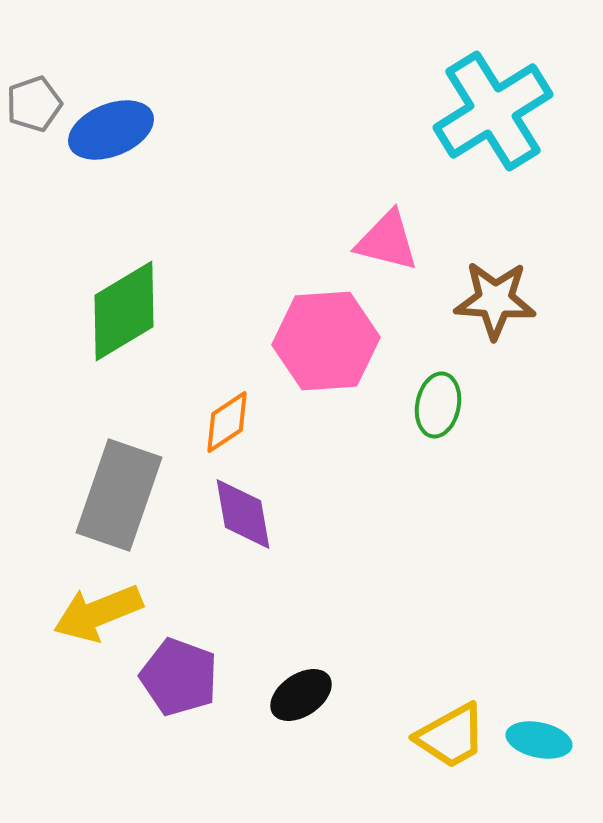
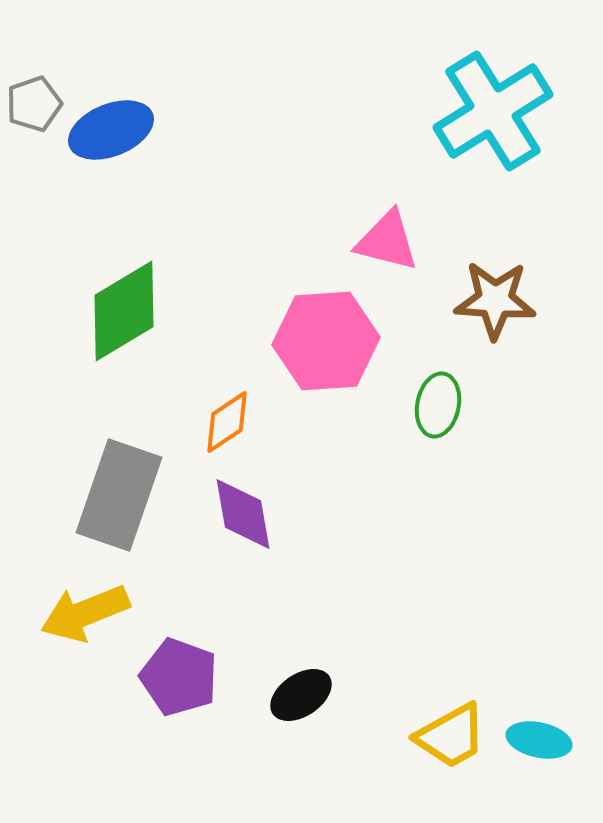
yellow arrow: moved 13 px left
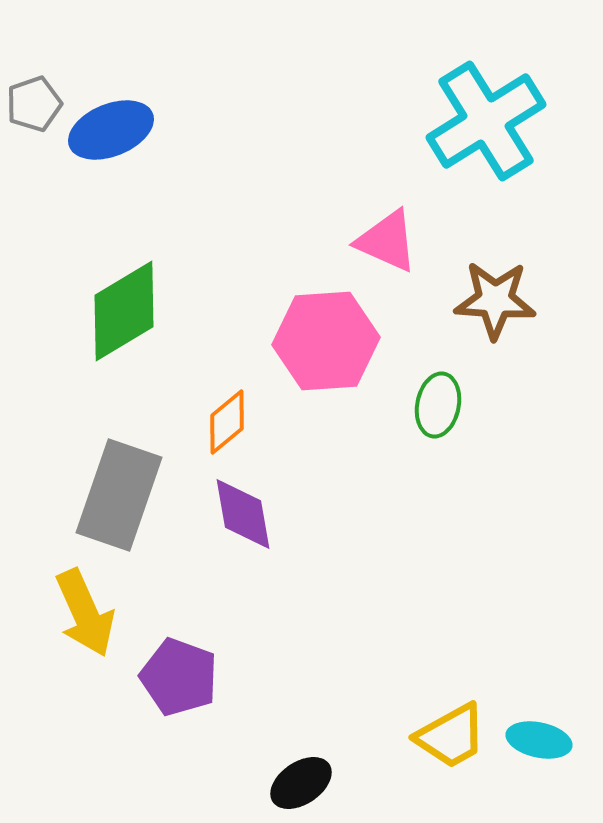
cyan cross: moved 7 px left, 10 px down
pink triangle: rotated 10 degrees clockwise
orange diamond: rotated 6 degrees counterclockwise
yellow arrow: rotated 92 degrees counterclockwise
black ellipse: moved 88 px down
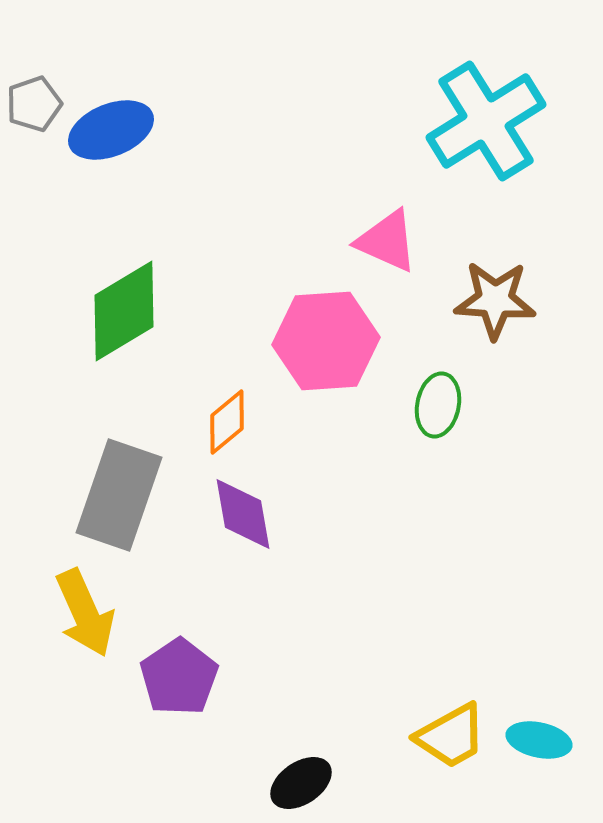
purple pentagon: rotated 18 degrees clockwise
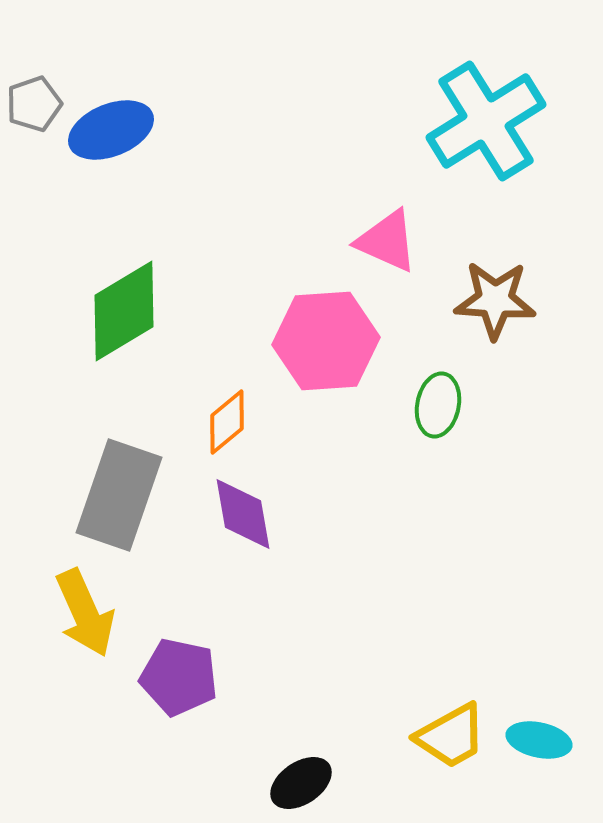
purple pentagon: rotated 26 degrees counterclockwise
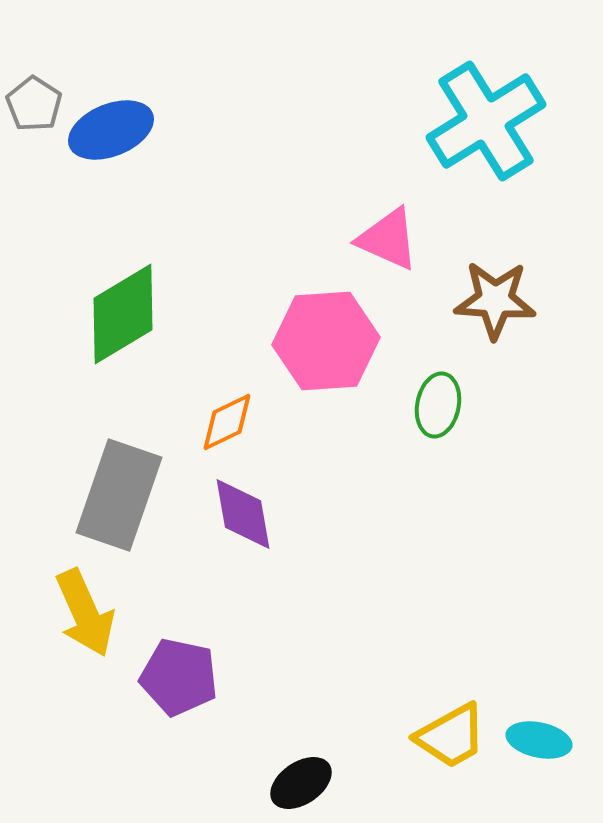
gray pentagon: rotated 20 degrees counterclockwise
pink triangle: moved 1 px right, 2 px up
green diamond: moved 1 px left, 3 px down
orange diamond: rotated 14 degrees clockwise
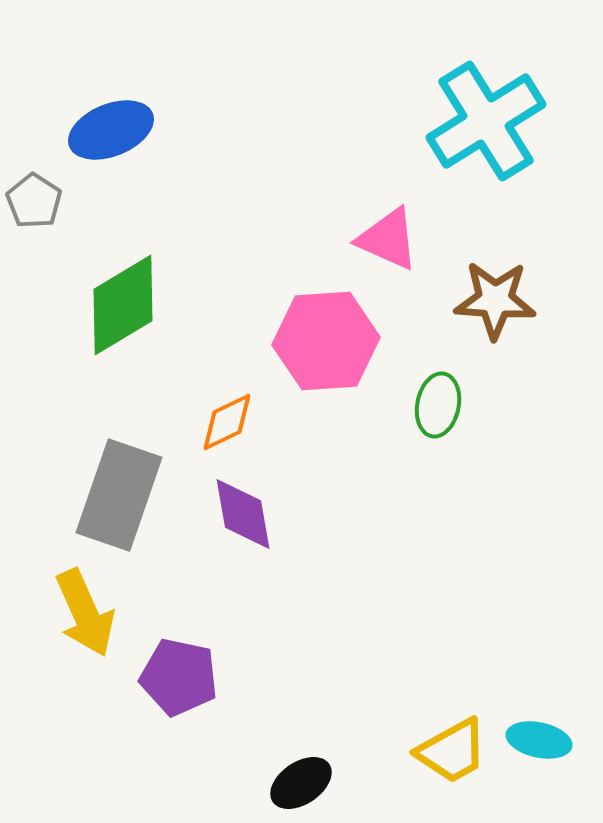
gray pentagon: moved 97 px down
green diamond: moved 9 px up
yellow trapezoid: moved 1 px right, 15 px down
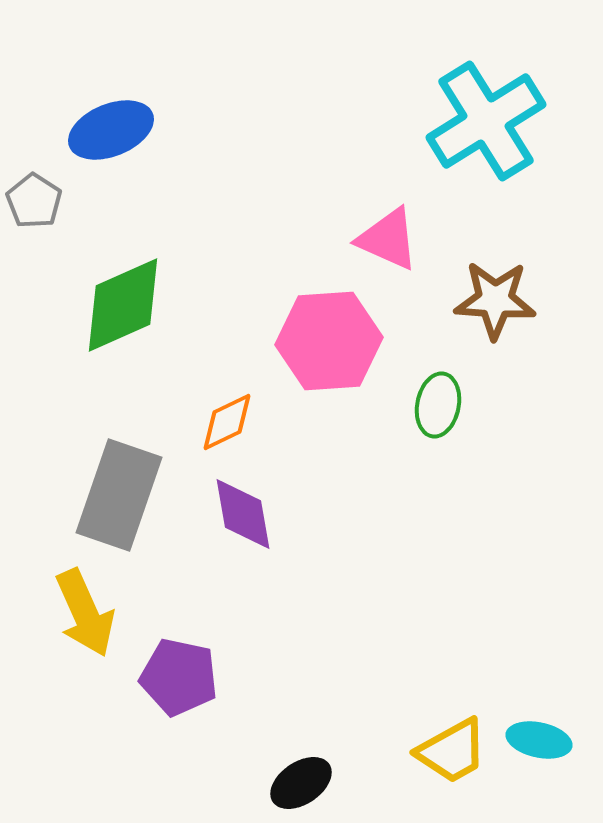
green diamond: rotated 7 degrees clockwise
pink hexagon: moved 3 px right
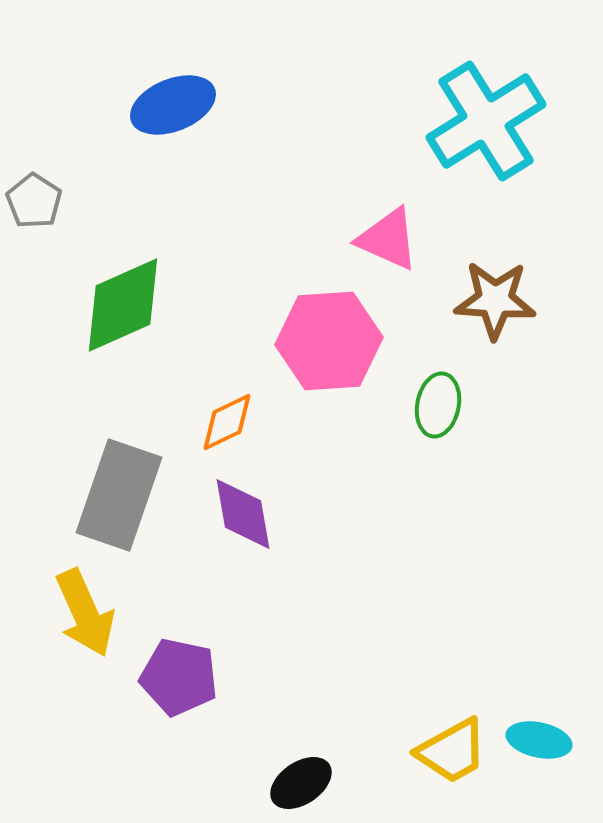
blue ellipse: moved 62 px right, 25 px up
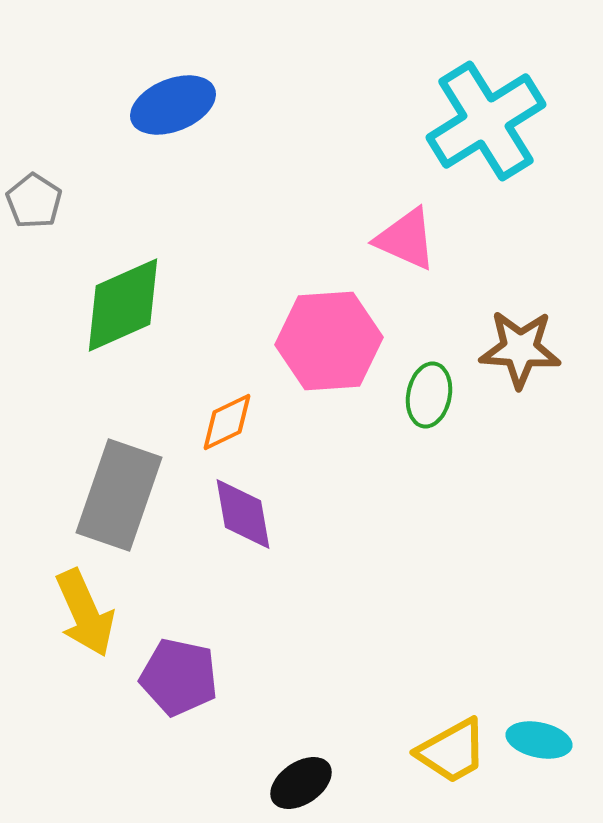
pink triangle: moved 18 px right
brown star: moved 25 px right, 49 px down
green ellipse: moved 9 px left, 10 px up
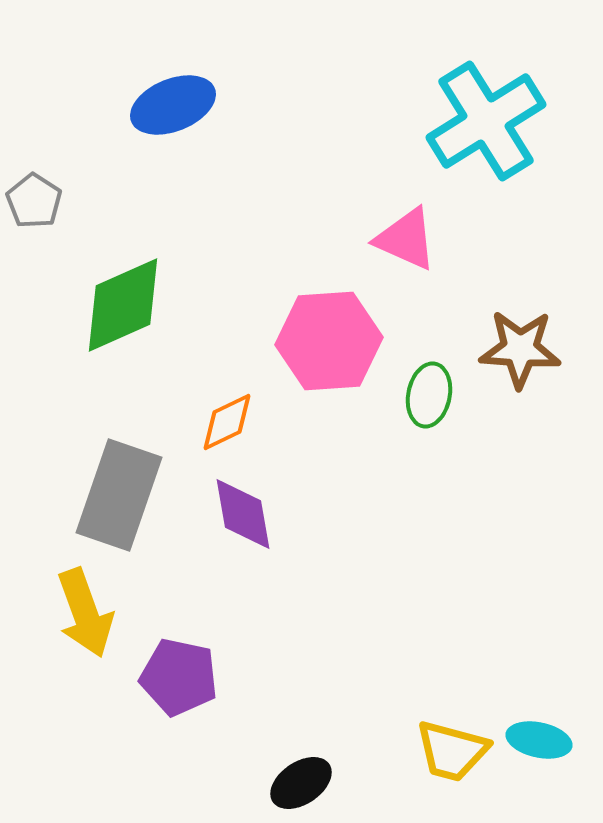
yellow arrow: rotated 4 degrees clockwise
yellow trapezoid: rotated 44 degrees clockwise
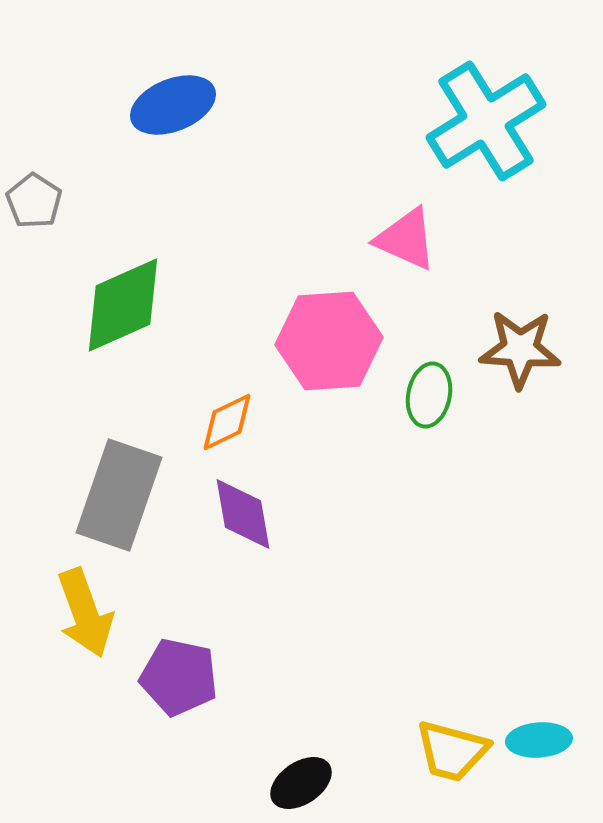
cyan ellipse: rotated 16 degrees counterclockwise
